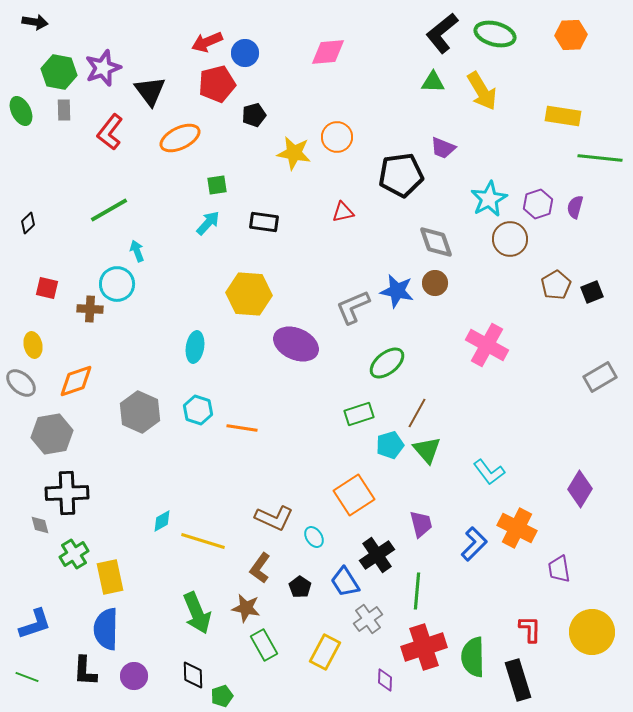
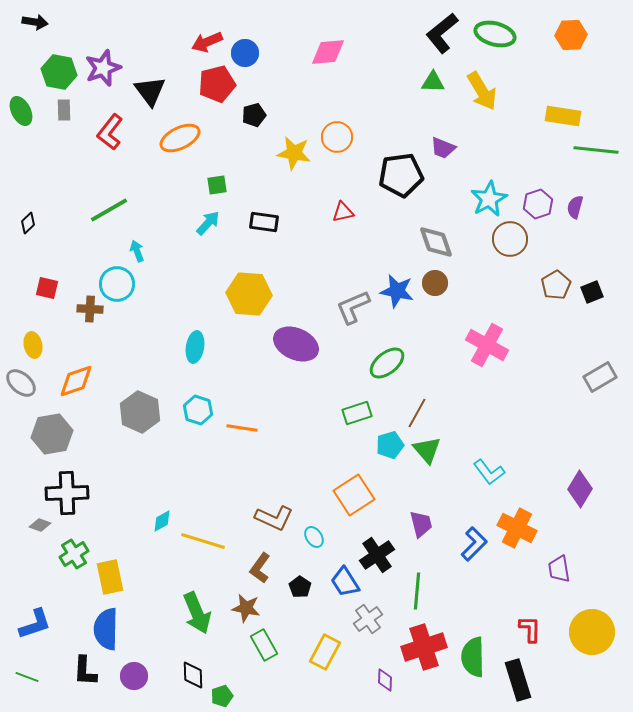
green line at (600, 158): moved 4 px left, 8 px up
green rectangle at (359, 414): moved 2 px left, 1 px up
gray diamond at (40, 525): rotated 55 degrees counterclockwise
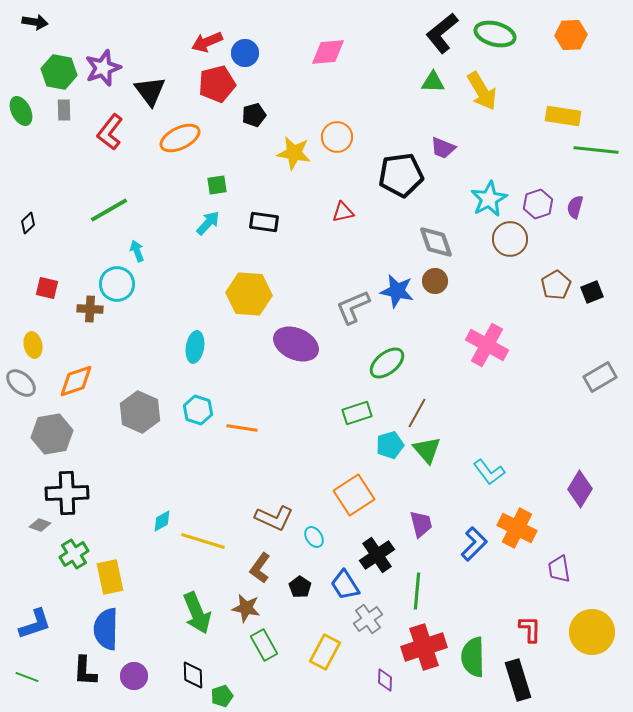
brown circle at (435, 283): moved 2 px up
blue trapezoid at (345, 582): moved 3 px down
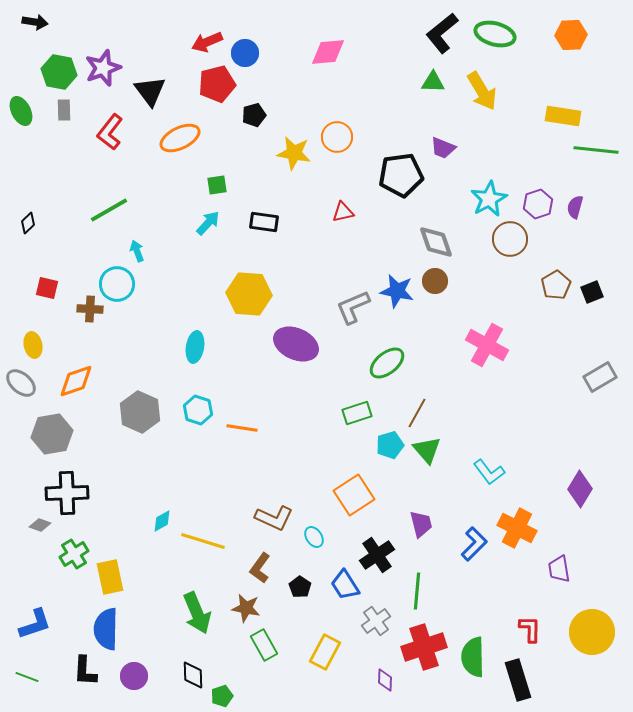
gray cross at (368, 619): moved 8 px right, 2 px down
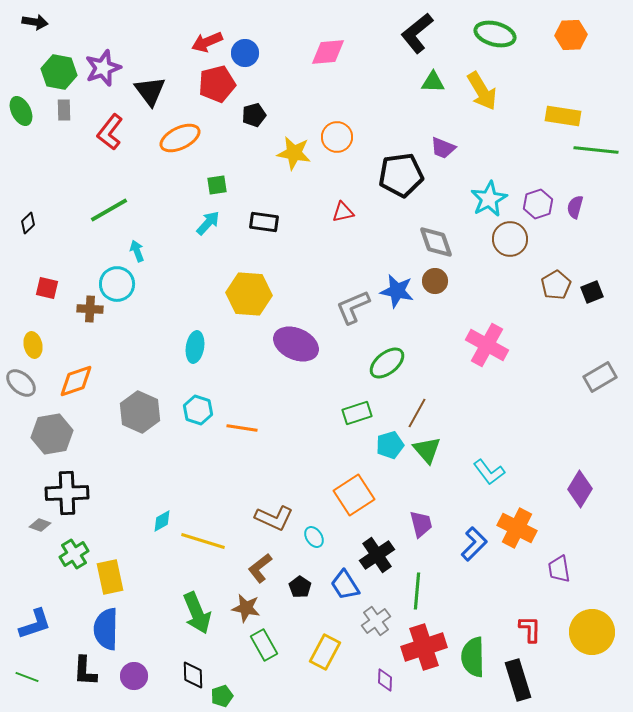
black L-shape at (442, 33): moved 25 px left
brown L-shape at (260, 568): rotated 16 degrees clockwise
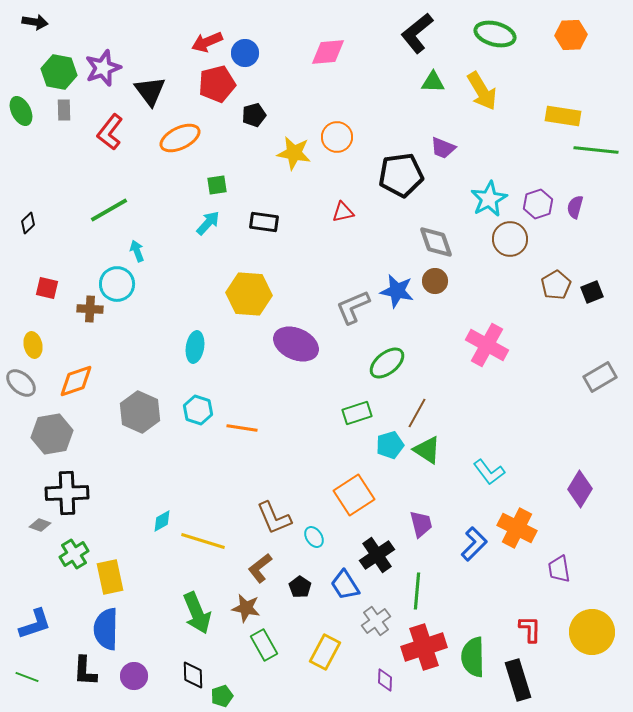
green triangle at (427, 450): rotated 16 degrees counterclockwise
brown L-shape at (274, 518): rotated 42 degrees clockwise
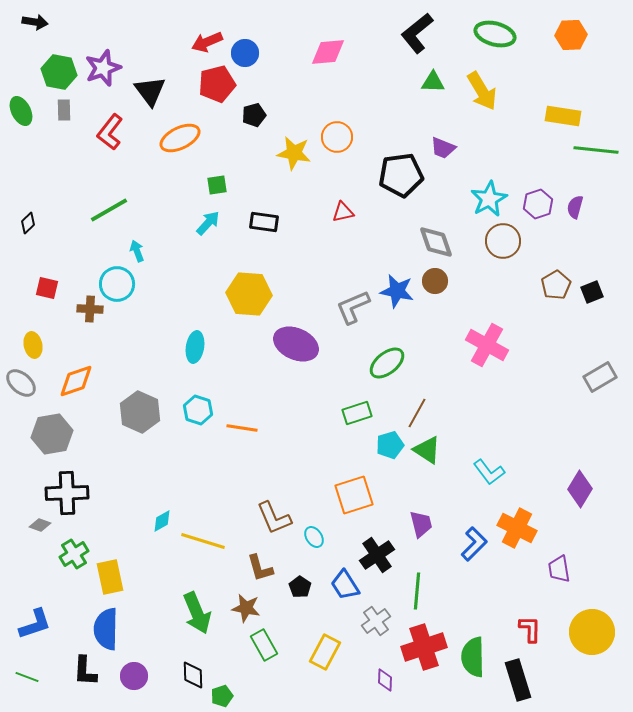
brown circle at (510, 239): moved 7 px left, 2 px down
orange square at (354, 495): rotated 15 degrees clockwise
brown L-shape at (260, 568): rotated 68 degrees counterclockwise
